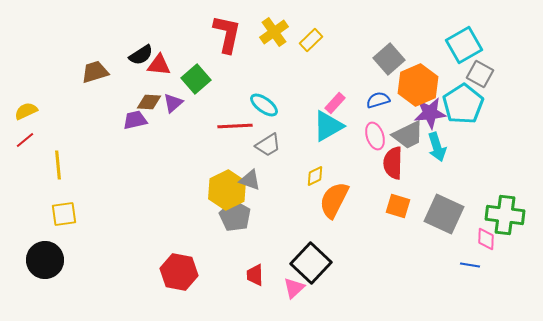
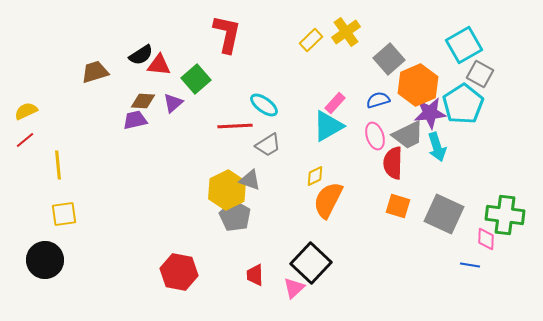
yellow cross at (274, 32): moved 72 px right
brown diamond at (149, 102): moved 6 px left, 1 px up
orange semicircle at (334, 200): moved 6 px left
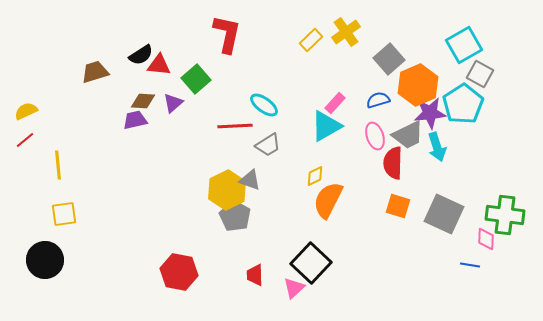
cyan triangle at (328, 126): moved 2 px left
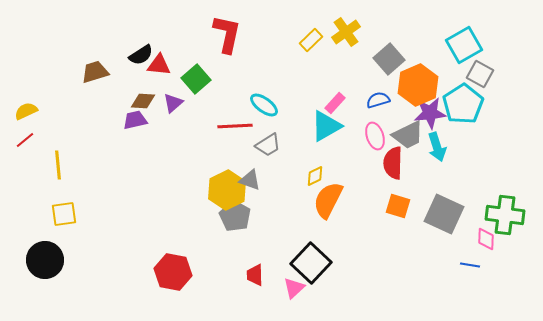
red hexagon at (179, 272): moved 6 px left
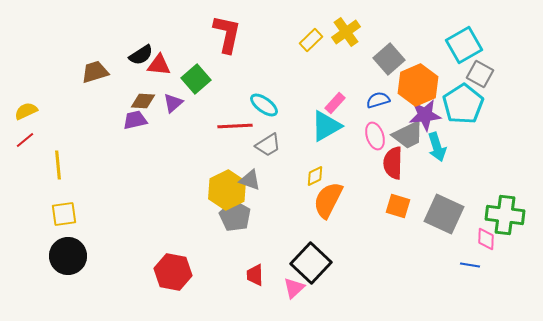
purple star at (430, 113): moved 5 px left, 2 px down
black circle at (45, 260): moved 23 px right, 4 px up
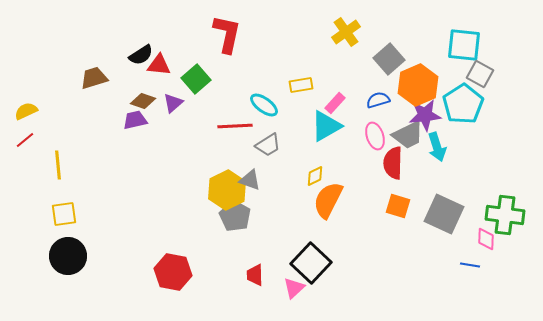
yellow rectangle at (311, 40): moved 10 px left, 45 px down; rotated 35 degrees clockwise
cyan square at (464, 45): rotated 36 degrees clockwise
brown trapezoid at (95, 72): moved 1 px left, 6 px down
brown diamond at (143, 101): rotated 15 degrees clockwise
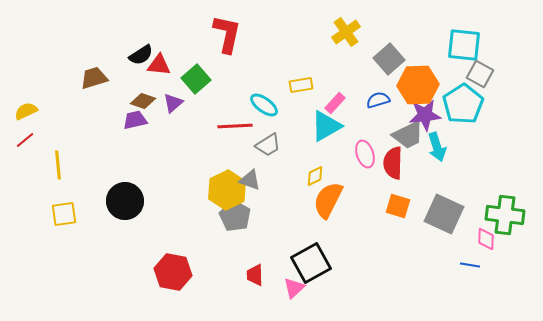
orange hexagon at (418, 85): rotated 21 degrees clockwise
pink ellipse at (375, 136): moved 10 px left, 18 px down
black circle at (68, 256): moved 57 px right, 55 px up
black square at (311, 263): rotated 18 degrees clockwise
